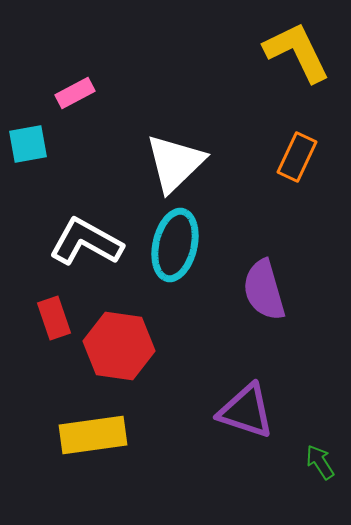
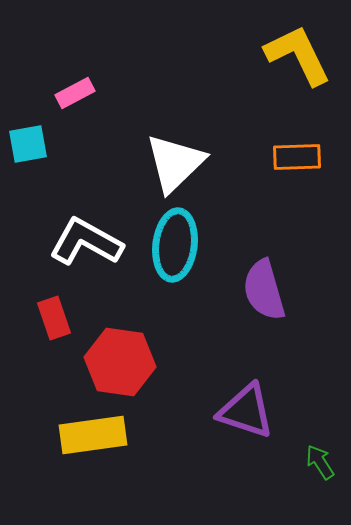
yellow L-shape: moved 1 px right, 3 px down
orange rectangle: rotated 63 degrees clockwise
cyan ellipse: rotated 6 degrees counterclockwise
red hexagon: moved 1 px right, 16 px down
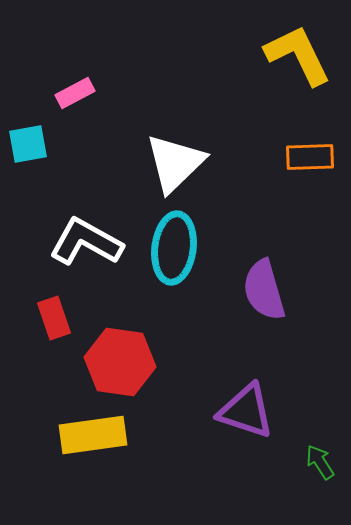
orange rectangle: moved 13 px right
cyan ellipse: moved 1 px left, 3 px down
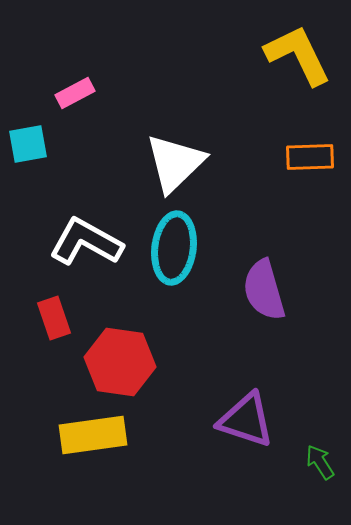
purple triangle: moved 9 px down
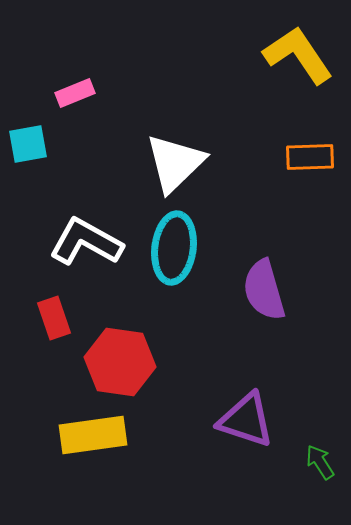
yellow L-shape: rotated 8 degrees counterclockwise
pink rectangle: rotated 6 degrees clockwise
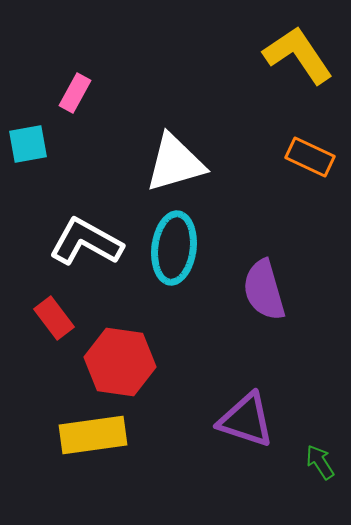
pink rectangle: rotated 39 degrees counterclockwise
orange rectangle: rotated 27 degrees clockwise
white triangle: rotated 28 degrees clockwise
red rectangle: rotated 18 degrees counterclockwise
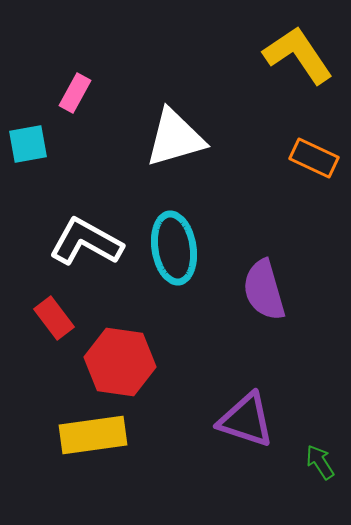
orange rectangle: moved 4 px right, 1 px down
white triangle: moved 25 px up
cyan ellipse: rotated 16 degrees counterclockwise
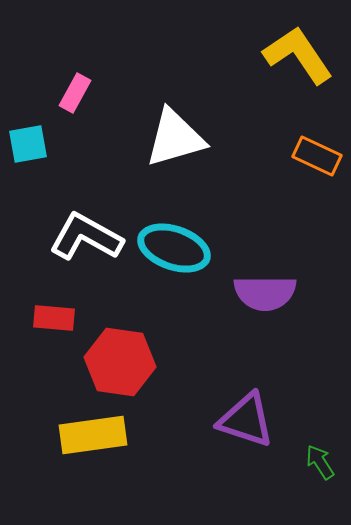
orange rectangle: moved 3 px right, 2 px up
white L-shape: moved 5 px up
cyan ellipse: rotated 62 degrees counterclockwise
purple semicircle: moved 1 px right, 3 px down; rotated 74 degrees counterclockwise
red rectangle: rotated 48 degrees counterclockwise
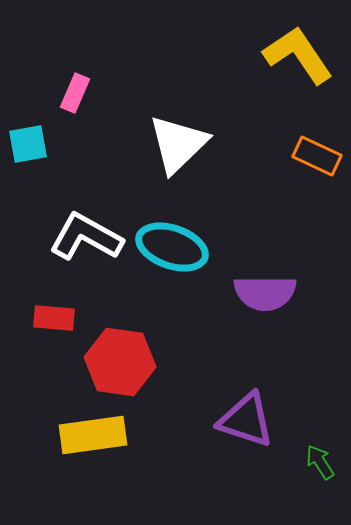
pink rectangle: rotated 6 degrees counterclockwise
white triangle: moved 3 px right, 6 px down; rotated 28 degrees counterclockwise
cyan ellipse: moved 2 px left, 1 px up
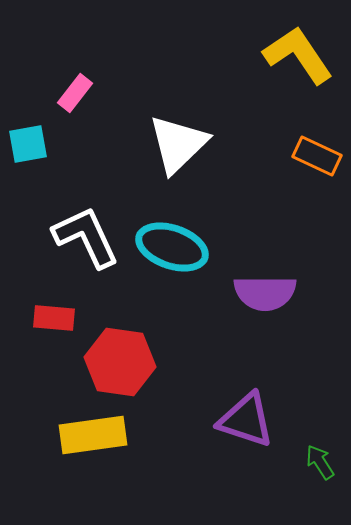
pink rectangle: rotated 15 degrees clockwise
white L-shape: rotated 36 degrees clockwise
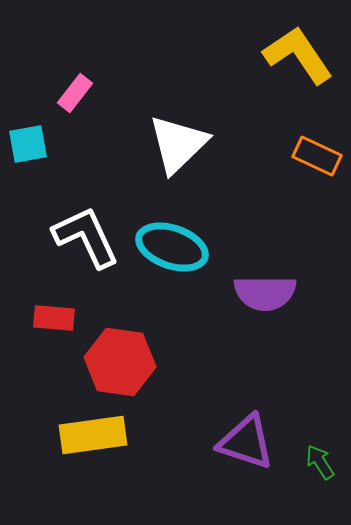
purple triangle: moved 22 px down
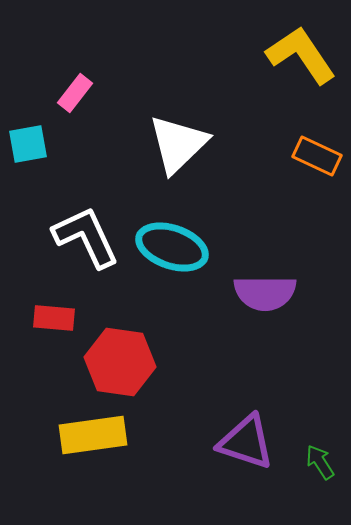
yellow L-shape: moved 3 px right
